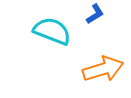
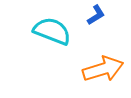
blue L-shape: moved 1 px right, 1 px down
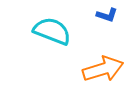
blue L-shape: moved 11 px right; rotated 50 degrees clockwise
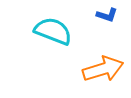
cyan semicircle: moved 1 px right
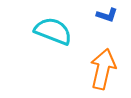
orange arrow: rotated 60 degrees counterclockwise
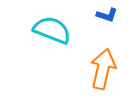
cyan semicircle: moved 1 px left, 1 px up
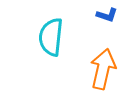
cyan semicircle: moved 1 px left, 7 px down; rotated 105 degrees counterclockwise
